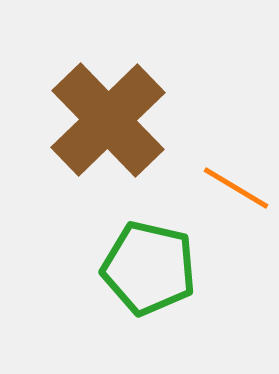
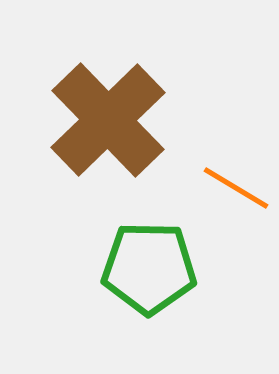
green pentagon: rotated 12 degrees counterclockwise
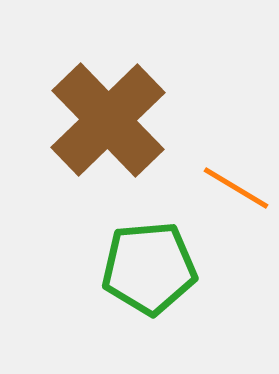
green pentagon: rotated 6 degrees counterclockwise
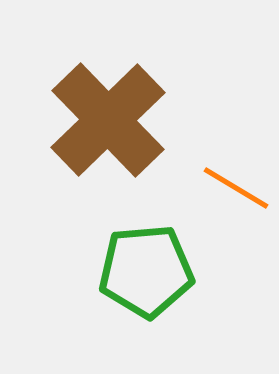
green pentagon: moved 3 px left, 3 px down
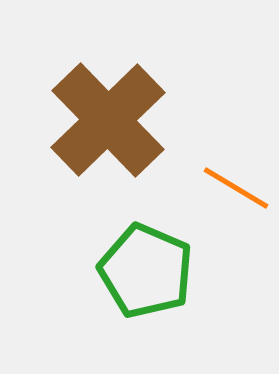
green pentagon: rotated 28 degrees clockwise
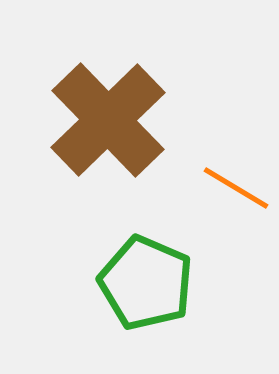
green pentagon: moved 12 px down
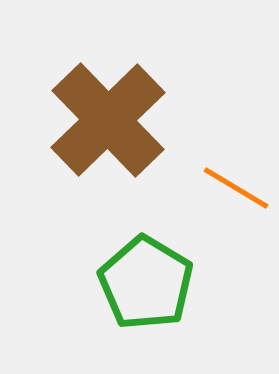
green pentagon: rotated 8 degrees clockwise
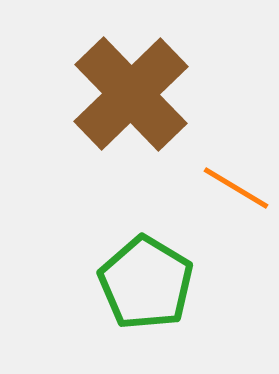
brown cross: moved 23 px right, 26 px up
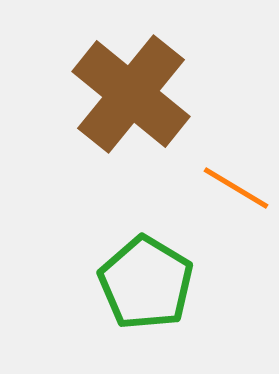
brown cross: rotated 7 degrees counterclockwise
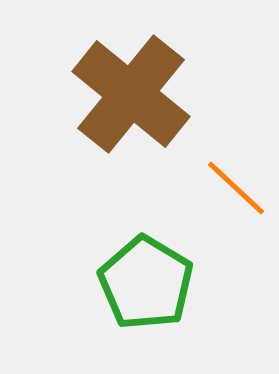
orange line: rotated 12 degrees clockwise
